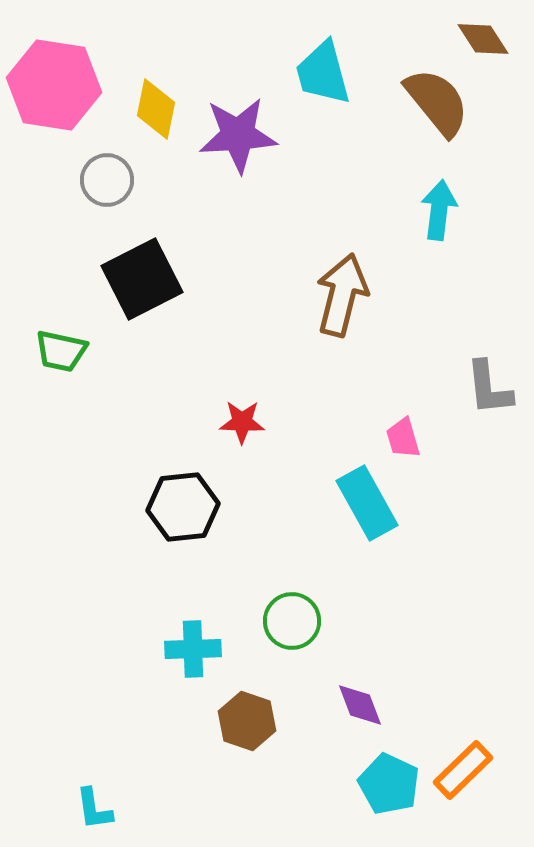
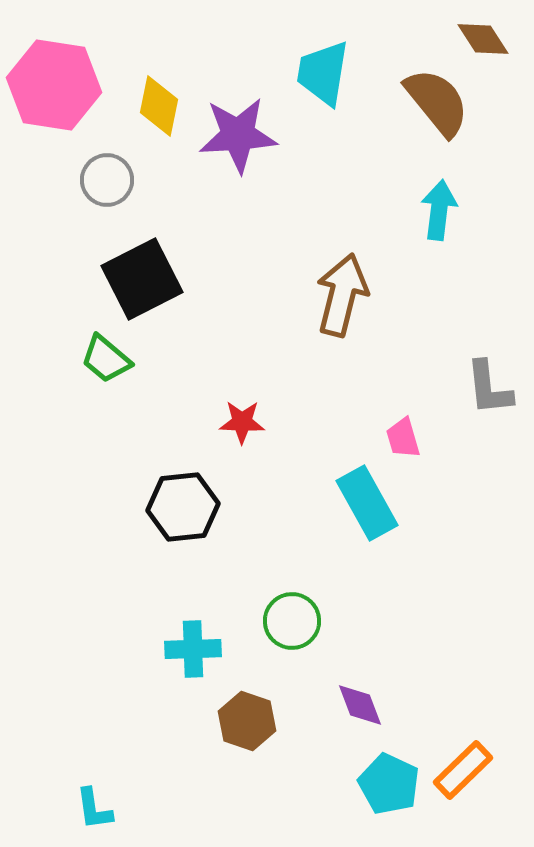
cyan trapezoid: rotated 24 degrees clockwise
yellow diamond: moved 3 px right, 3 px up
green trapezoid: moved 45 px right, 8 px down; rotated 28 degrees clockwise
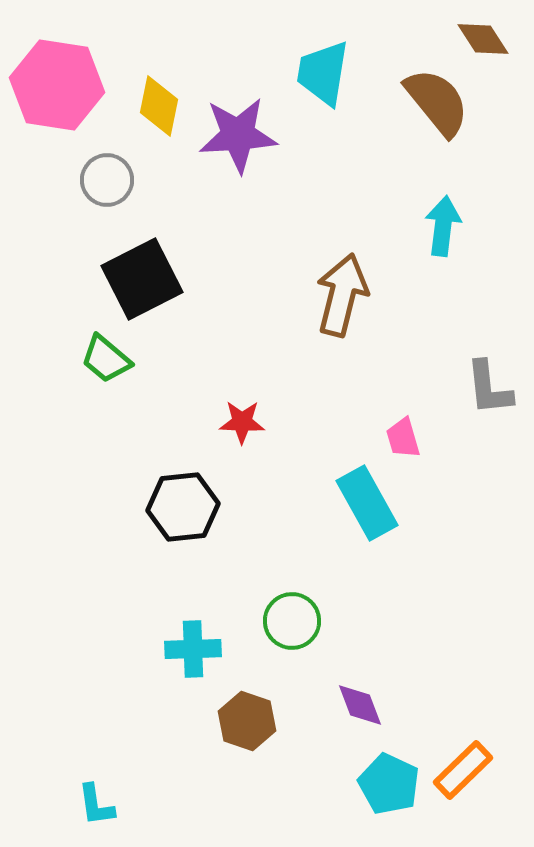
pink hexagon: moved 3 px right
cyan arrow: moved 4 px right, 16 px down
cyan L-shape: moved 2 px right, 4 px up
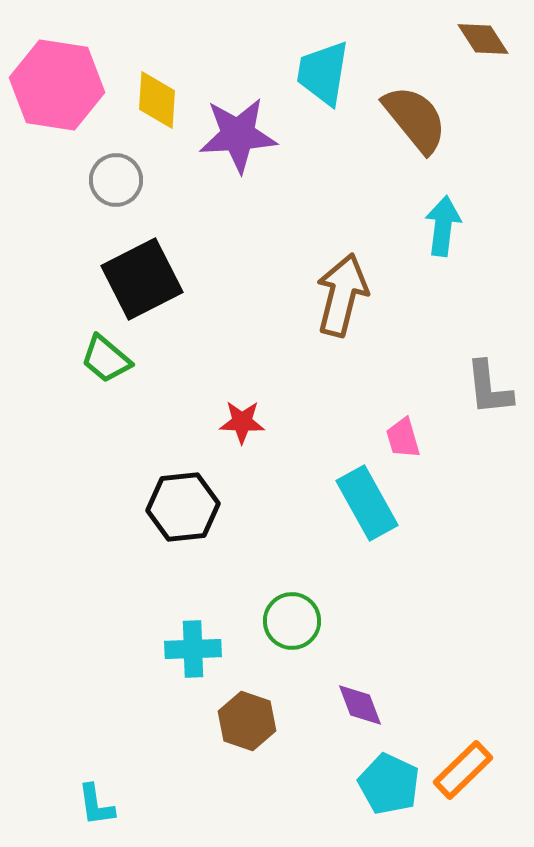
brown semicircle: moved 22 px left, 17 px down
yellow diamond: moved 2 px left, 6 px up; rotated 8 degrees counterclockwise
gray circle: moved 9 px right
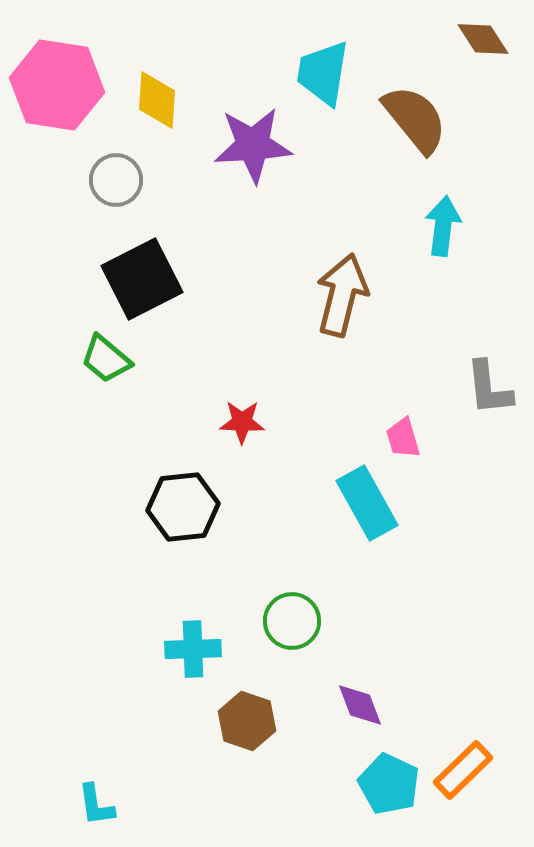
purple star: moved 15 px right, 10 px down
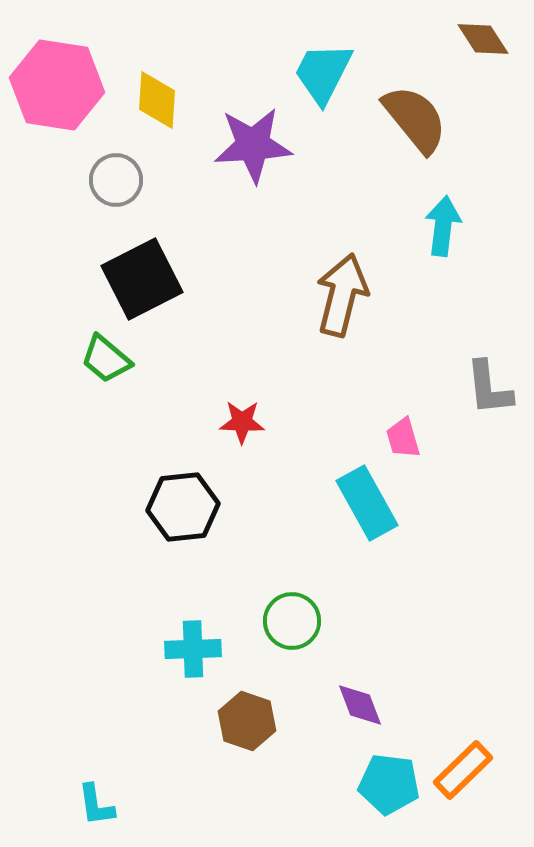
cyan trapezoid: rotated 18 degrees clockwise
cyan pentagon: rotated 18 degrees counterclockwise
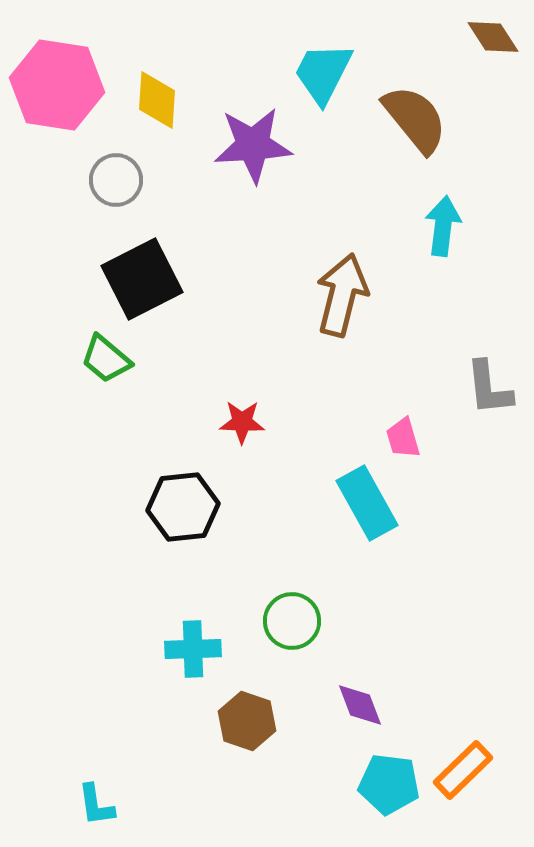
brown diamond: moved 10 px right, 2 px up
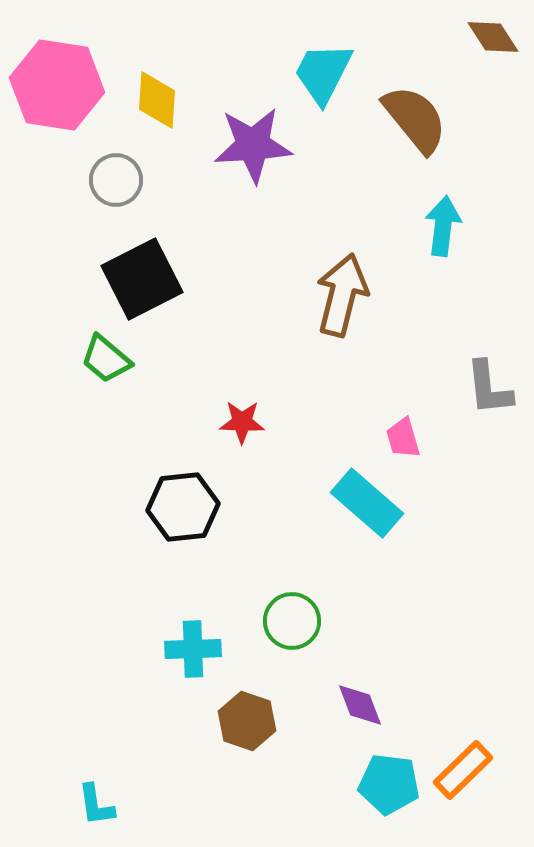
cyan rectangle: rotated 20 degrees counterclockwise
